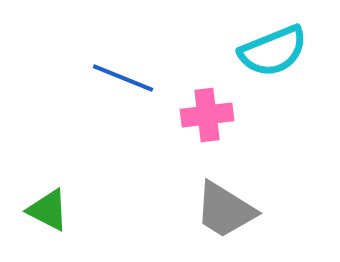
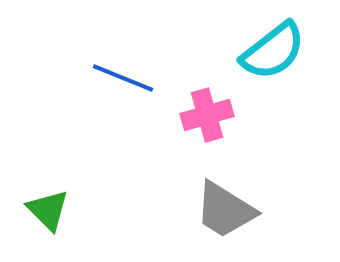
cyan semicircle: rotated 16 degrees counterclockwise
pink cross: rotated 9 degrees counterclockwise
green triangle: rotated 18 degrees clockwise
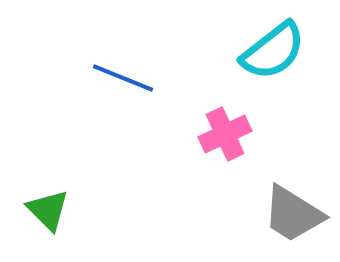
pink cross: moved 18 px right, 19 px down; rotated 9 degrees counterclockwise
gray trapezoid: moved 68 px right, 4 px down
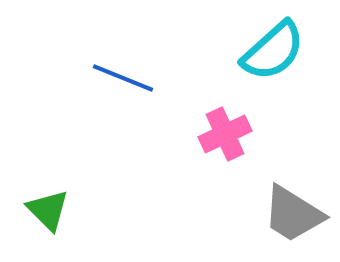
cyan semicircle: rotated 4 degrees counterclockwise
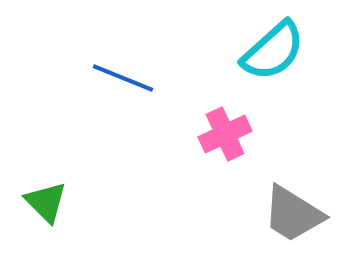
green triangle: moved 2 px left, 8 px up
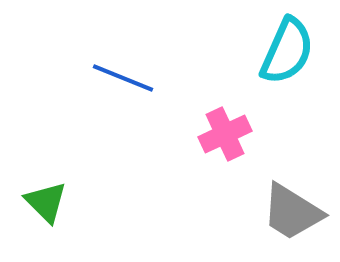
cyan semicircle: moved 14 px right; rotated 24 degrees counterclockwise
gray trapezoid: moved 1 px left, 2 px up
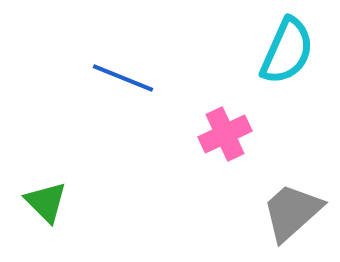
gray trapezoid: rotated 106 degrees clockwise
